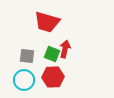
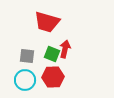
cyan circle: moved 1 px right
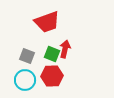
red trapezoid: rotated 36 degrees counterclockwise
gray square: rotated 14 degrees clockwise
red hexagon: moved 1 px left, 1 px up
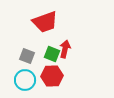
red trapezoid: moved 2 px left
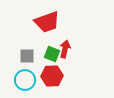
red trapezoid: moved 2 px right
gray square: rotated 21 degrees counterclockwise
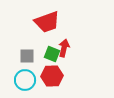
red arrow: moved 1 px left, 1 px up
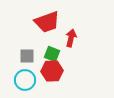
red arrow: moved 7 px right, 10 px up
red hexagon: moved 5 px up
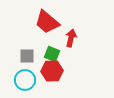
red trapezoid: rotated 60 degrees clockwise
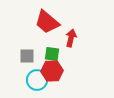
green square: rotated 14 degrees counterclockwise
cyan circle: moved 12 px right
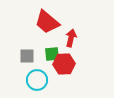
green square: rotated 14 degrees counterclockwise
red hexagon: moved 12 px right, 7 px up
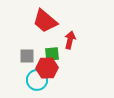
red trapezoid: moved 2 px left, 1 px up
red arrow: moved 1 px left, 2 px down
red hexagon: moved 17 px left, 4 px down
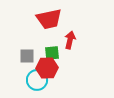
red trapezoid: moved 4 px right, 2 px up; rotated 52 degrees counterclockwise
green square: moved 1 px up
